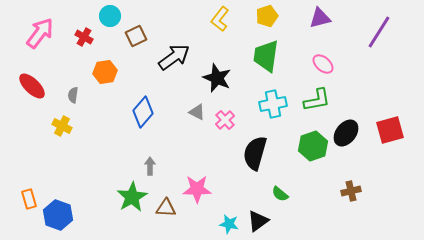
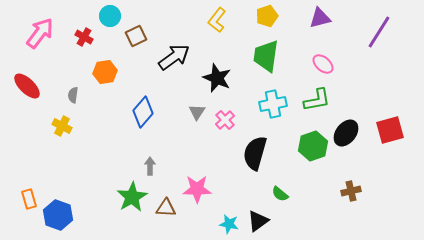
yellow L-shape: moved 3 px left, 1 px down
red ellipse: moved 5 px left
gray triangle: rotated 36 degrees clockwise
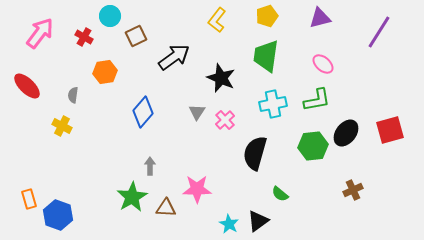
black star: moved 4 px right
green hexagon: rotated 12 degrees clockwise
brown cross: moved 2 px right, 1 px up; rotated 12 degrees counterclockwise
cyan star: rotated 18 degrees clockwise
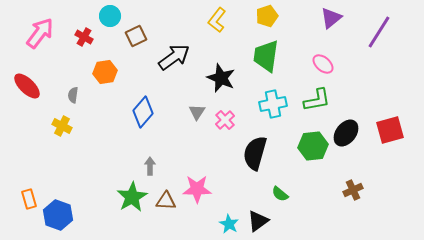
purple triangle: moved 11 px right; rotated 25 degrees counterclockwise
brown triangle: moved 7 px up
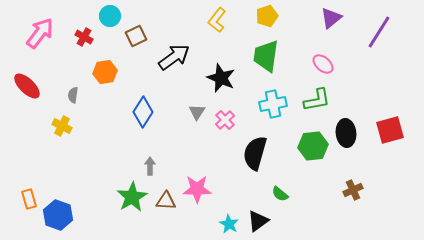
blue diamond: rotated 8 degrees counterclockwise
black ellipse: rotated 44 degrees counterclockwise
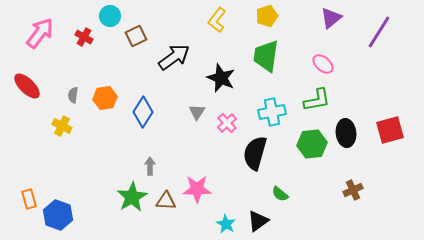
orange hexagon: moved 26 px down
cyan cross: moved 1 px left, 8 px down
pink cross: moved 2 px right, 3 px down
green hexagon: moved 1 px left, 2 px up
cyan star: moved 3 px left
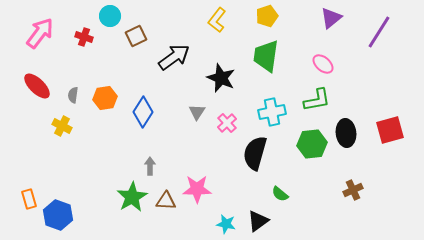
red cross: rotated 12 degrees counterclockwise
red ellipse: moved 10 px right
cyan star: rotated 18 degrees counterclockwise
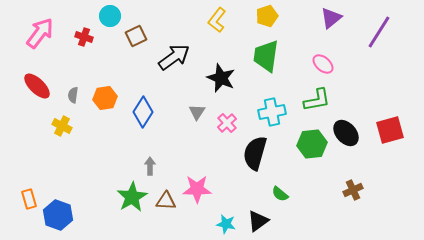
black ellipse: rotated 36 degrees counterclockwise
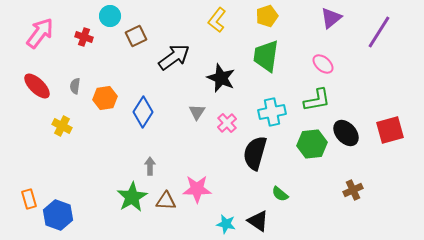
gray semicircle: moved 2 px right, 9 px up
black triangle: rotated 50 degrees counterclockwise
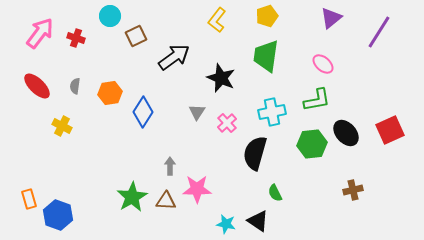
red cross: moved 8 px left, 1 px down
orange hexagon: moved 5 px right, 5 px up
red square: rotated 8 degrees counterclockwise
gray arrow: moved 20 px right
brown cross: rotated 12 degrees clockwise
green semicircle: moved 5 px left, 1 px up; rotated 24 degrees clockwise
